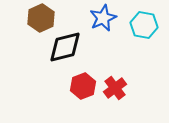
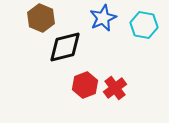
brown hexagon: rotated 12 degrees counterclockwise
red hexagon: moved 2 px right, 1 px up
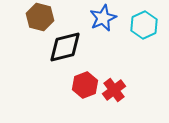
brown hexagon: moved 1 px left, 1 px up; rotated 8 degrees counterclockwise
cyan hexagon: rotated 24 degrees clockwise
red cross: moved 1 px left, 2 px down
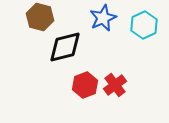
red cross: moved 1 px right, 5 px up
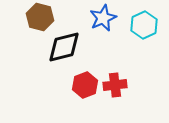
black diamond: moved 1 px left
red cross: rotated 30 degrees clockwise
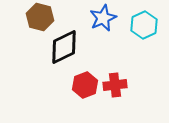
black diamond: rotated 12 degrees counterclockwise
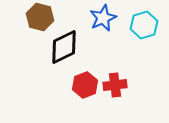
cyan hexagon: rotated 8 degrees clockwise
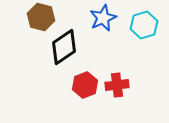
brown hexagon: moved 1 px right
black diamond: rotated 9 degrees counterclockwise
red cross: moved 2 px right
